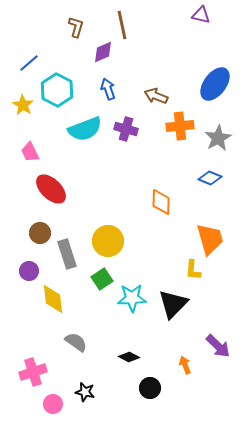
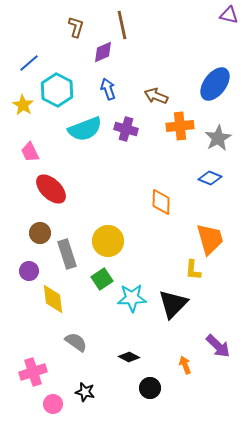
purple triangle: moved 28 px right
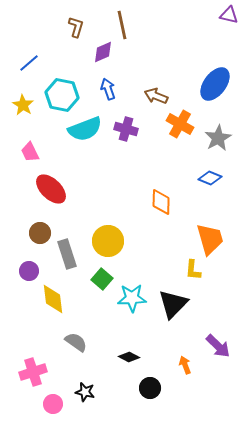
cyan hexagon: moved 5 px right, 5 px down; rotated 16 degrees counterclockwise
orange cross: moved 2 px up; rotated 36 degrees clockwise
green square: rotated 15 degrees counterclockwise
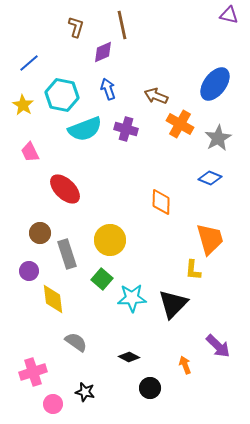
red ellipse: moved 14 px right
yellow circle: moved 2 px right, 1 px up
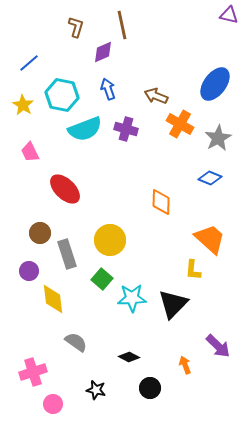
orange trapezoid: rotated 32 degrees counterclockwise
black star: moved 11 px right, 2 px up
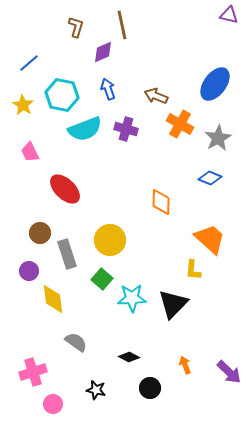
purple arrow: moved 11 px right, 26 px down
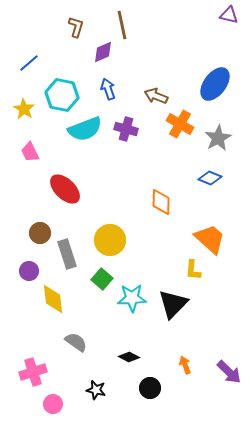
yellow star: moved 1 px right, 4 px down
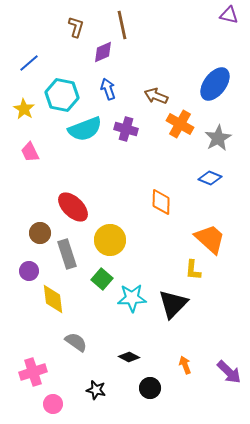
red ellipse: moved 8 px right, 18 px down
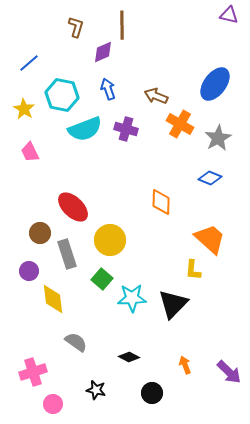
brown line: rotated 12 degrees clockwise
black circle: moved 2 px right, 5 px down
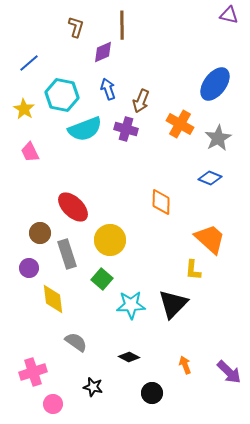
brown arrow: moved 15 px left, 5 px down; rotated 90 degrees counterclockwise
purple circle: moved 3 px up
cyan star: moved 1 px left, 7 px down
black star: moved 3 px left, 3 px up
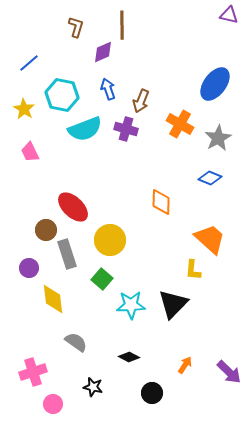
brown circle: moved 6 px right, 3 px up
orange arrow: rotated 54 degrees clockwise
